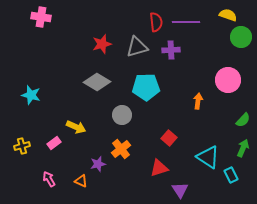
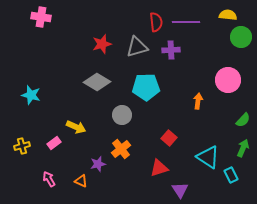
yellow semicircle: rotated 12 degrees counterclockwise
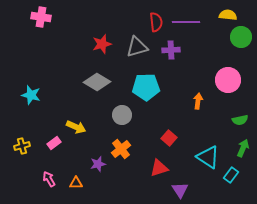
green semicircle: moved 3 px left; rotated 35 degrees clockwise
cyan rectangle: rotated 63 degrees clockwise
orange triangle: moved 5 px left, 2 px down; rotated 24 degrees counterclockwise
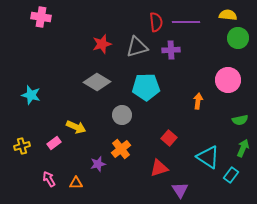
green circle: moved 3 px left, 1 px down
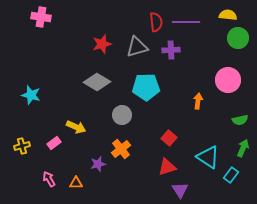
red triangle: moved 8 px right, 1 px up
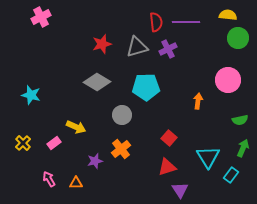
pink cross: rotated 36 degrees counterclockwise
purple cross: moved 3 px left, 1 px up; rotated 24 degrees counterclockwise
yellow cross: moved 1 px right, 3 px up; rotated 28 degrees counterclockwise
cyan triangle: rotated 25 degrees clockwise
purple star: moved 3 px left, 3 px up
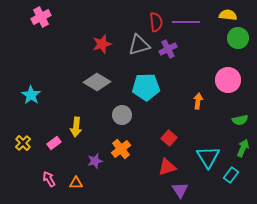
gray triangle: moved 2 px right, 2 px up
cyan star: rotated 18 degrees clockwise
yellow arrow: rotated 72 degrees clockwise
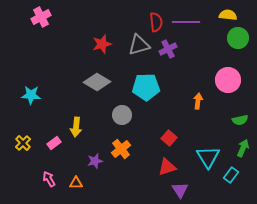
cyan star: rotated 30 degrees counterclockwise
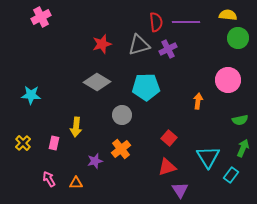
pink rectangle: rotated 40 degrees counterclockwise
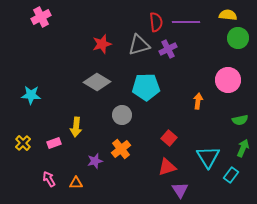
pink rectangle: rotated 56 degrees clockwise
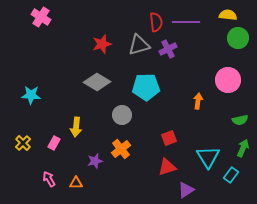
pink cross: rotated 30 degrees counterclockwise
red square: rotated 28 degrees clockwise
pink rectangle: rotated 40 degrees counterclockwise
purple triangle: moved 6 px right; rotated 30 degrees clockwise
